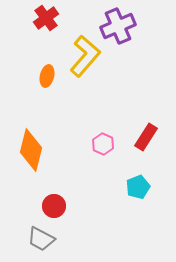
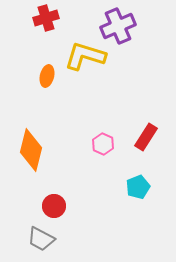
red cross: rotated 20 degrees clockwise
yellow L-shape: rotated 114 degrees counterclockwise
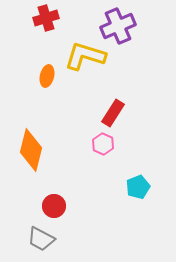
red rectangle: moved 33 px left, 24 px up
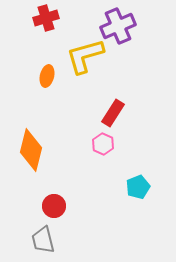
yellow L-shape: rotated 33 degrees counterclockwise
gray trapezoid: moved 2 px right, 1 px down; rotated 48 degrees clockwise
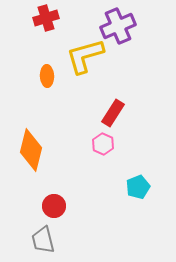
orange ellipse: rotated 15 degrees counterclockwise
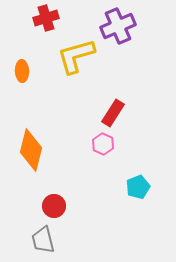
yellow L-shape: moved 9 px left
orange ellipse: moved 25 px left, 5 px up
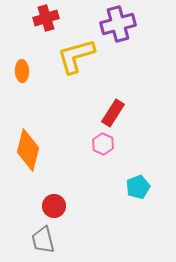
purple cross: moved 2 px up; rotated 8 degrees clockwise
orange diamond: moved 3 px left
